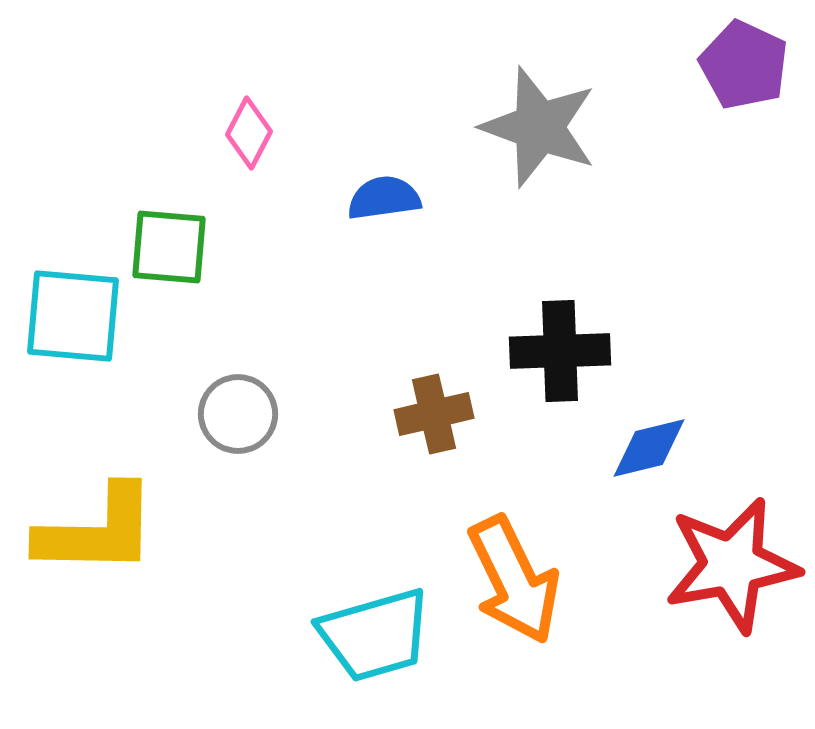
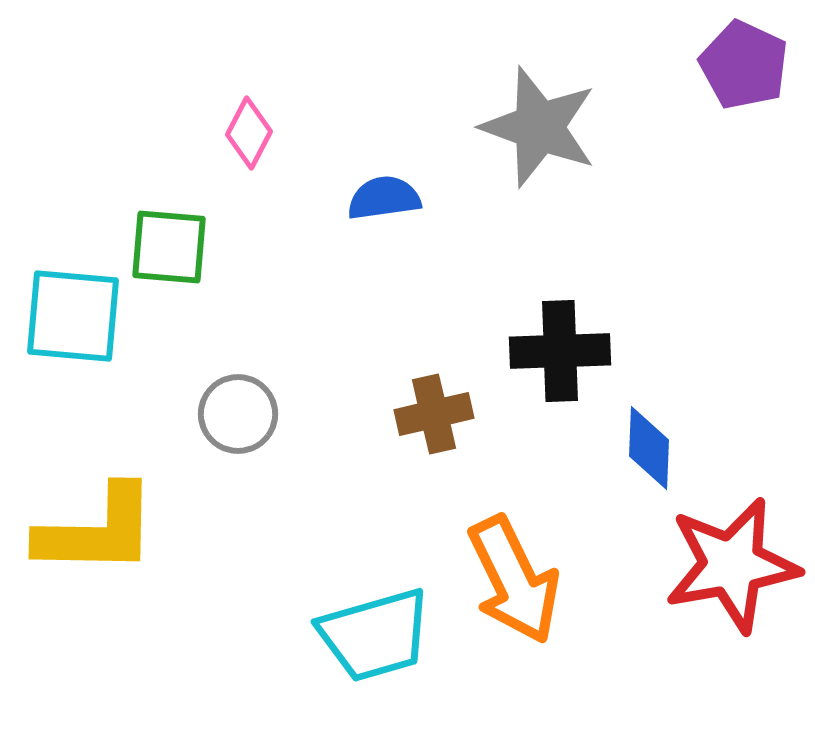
blue diamond: rotated 74 degrees counterclockwise
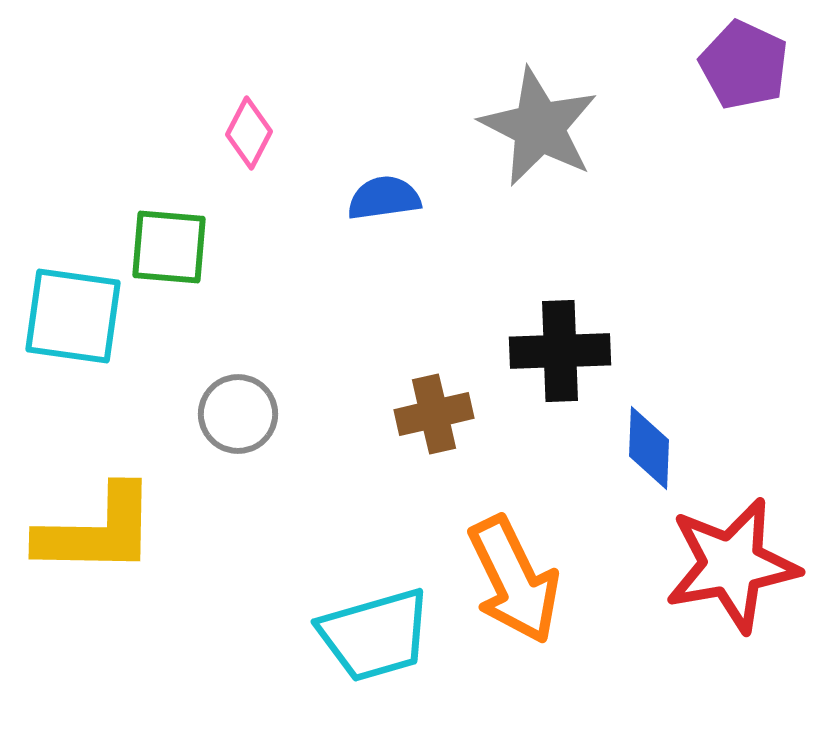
gray star: rotated 7 degrees clockwise
cyan square: rotated 3 degrees clockwise
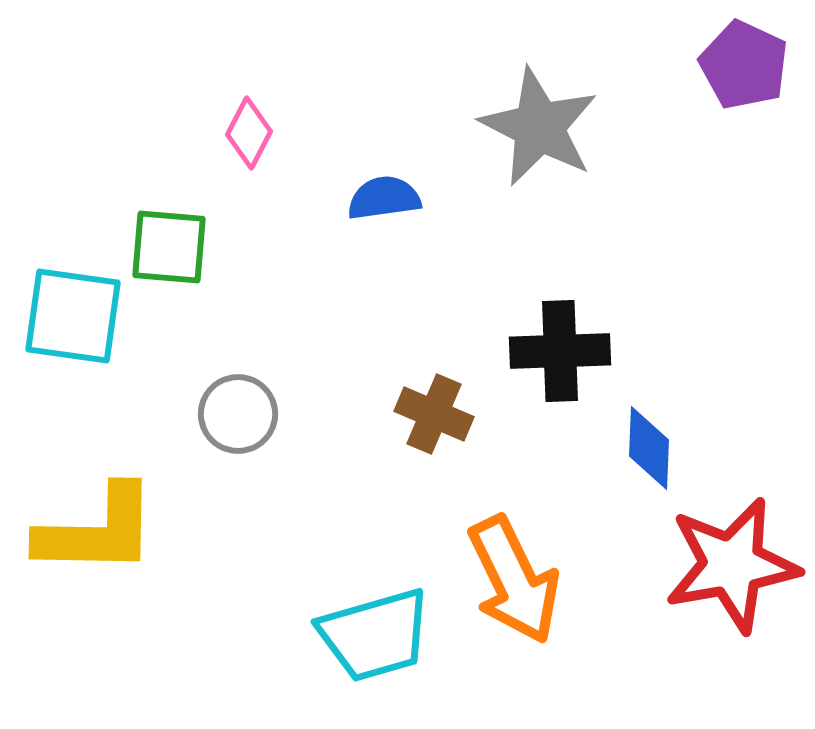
brown cross: rotated 36 degrees clockwise
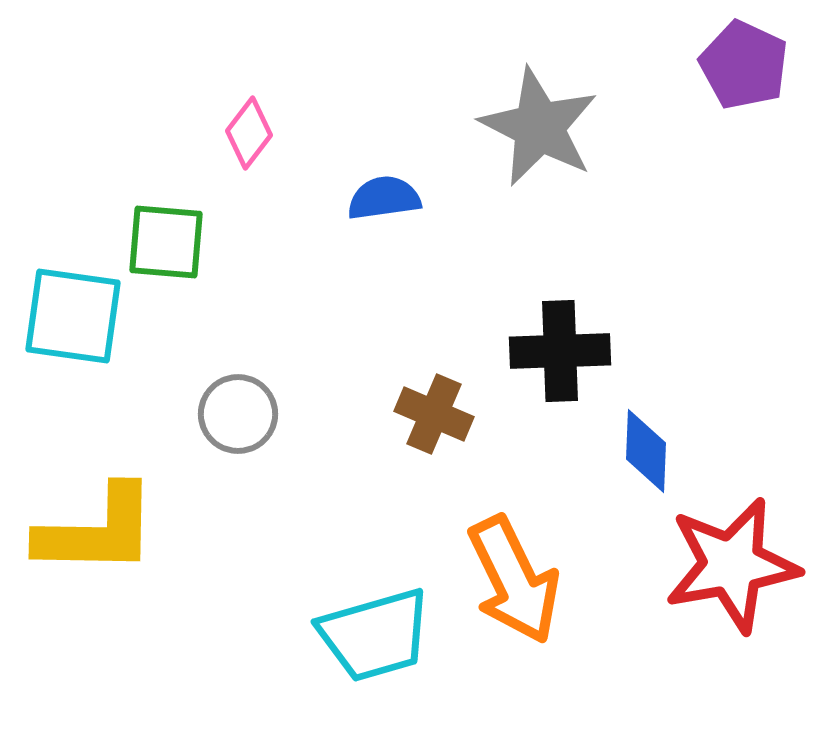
pink diamond: rotated 10 degrees clockwise
green square: moved 3 px left, 5 px up
blue diamond: moved 3 px left, 3 px down
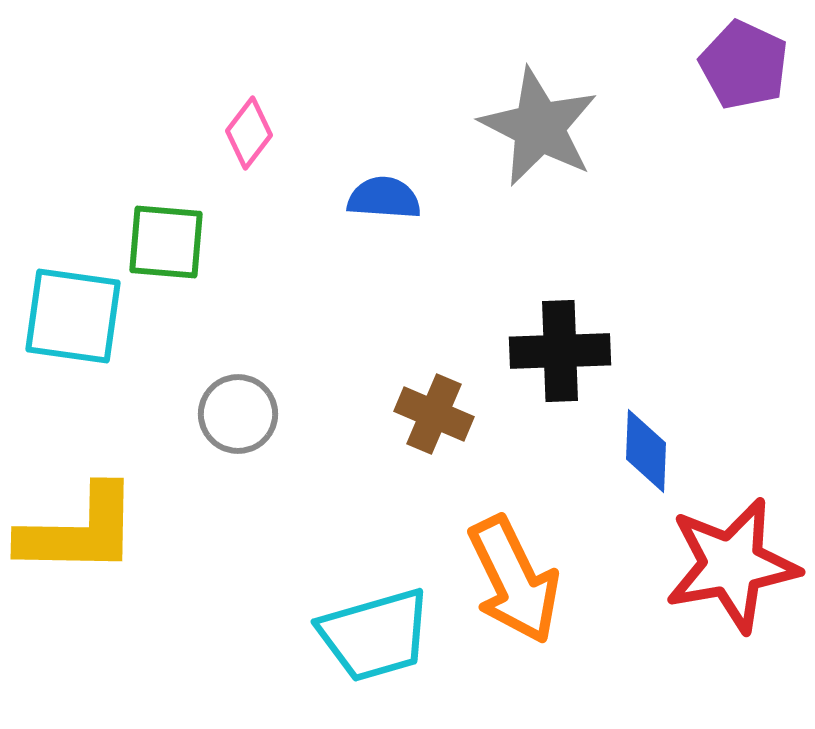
blue semicircle: rotated 12 degrees clockwise
yellow L-shape: moved 18 px left
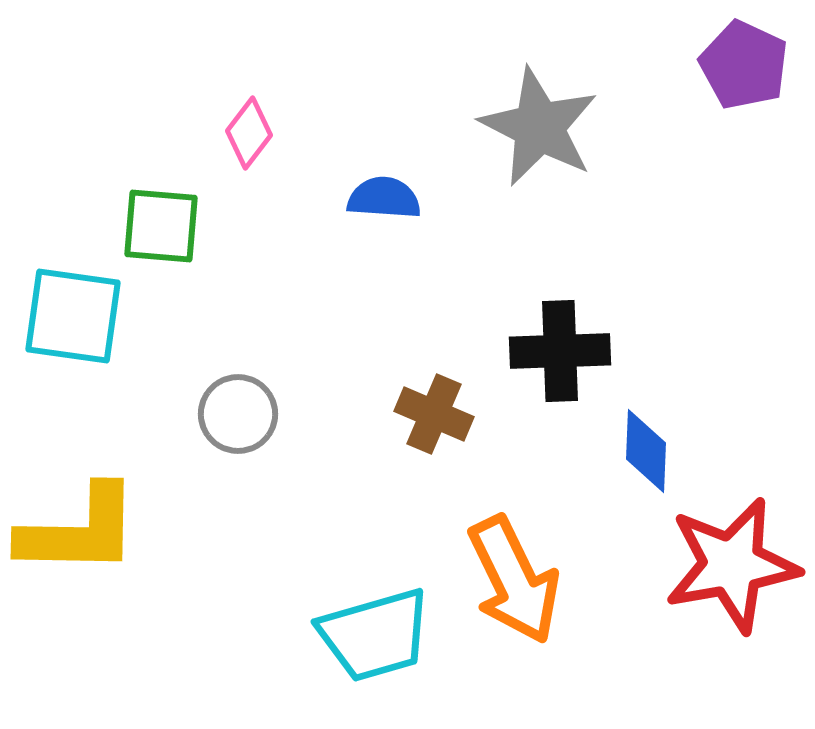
green square: moved 5 px left, 16 px up
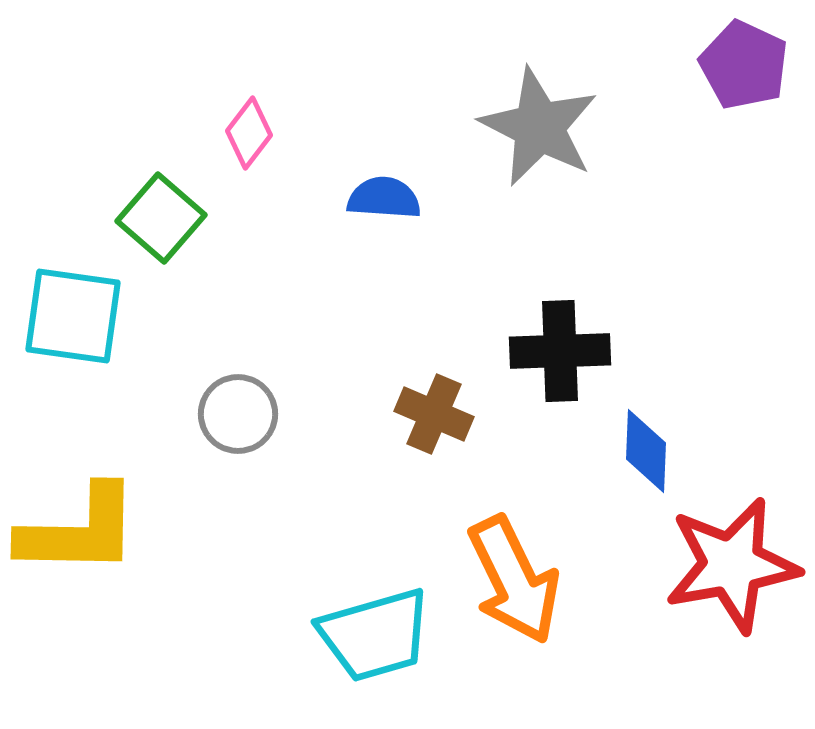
green square: moved 8 px up; rotated 36 degrees clockwise
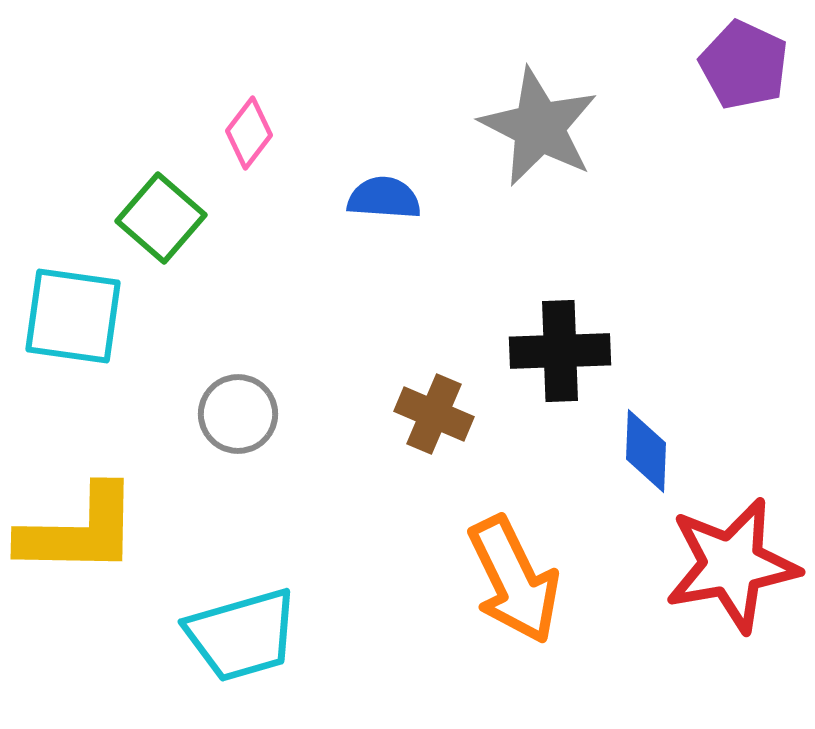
cyan trapezoid: moved 133 px left
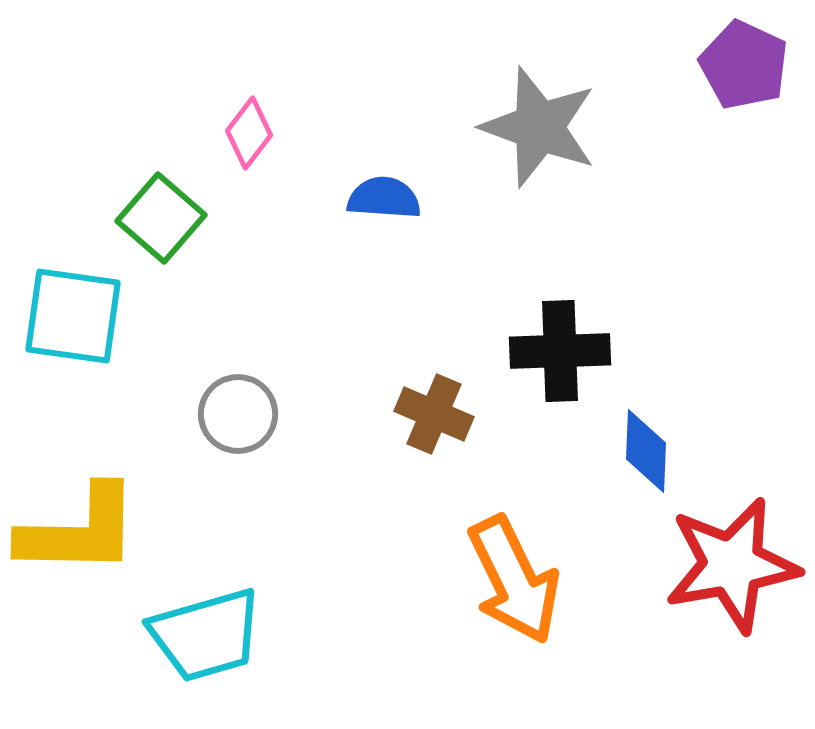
gray star: rotated 7 degrees counterclockwise
cyan trapezoid: moved 36 px left
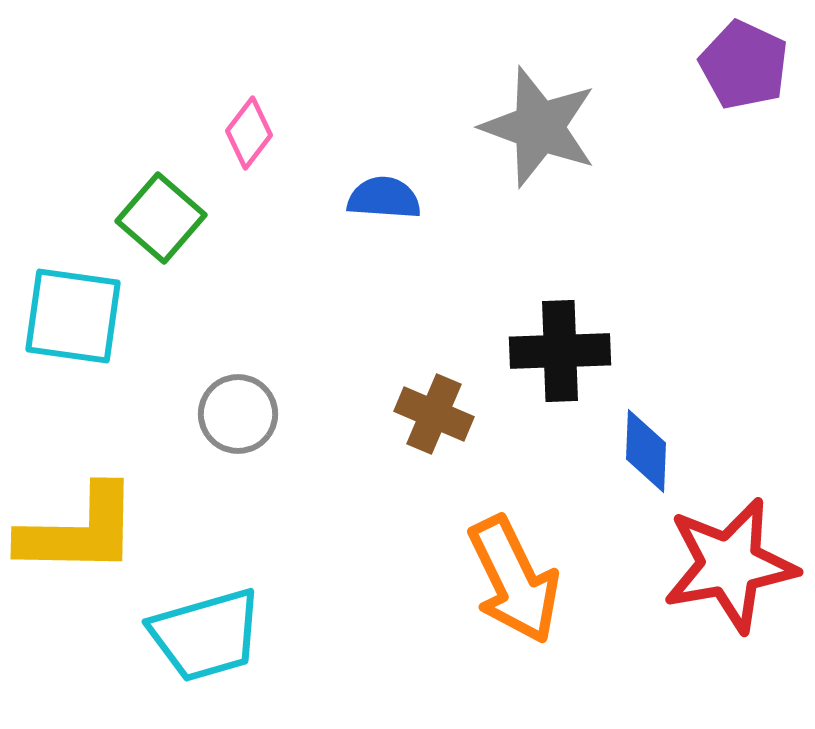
red star: moved 2 px left
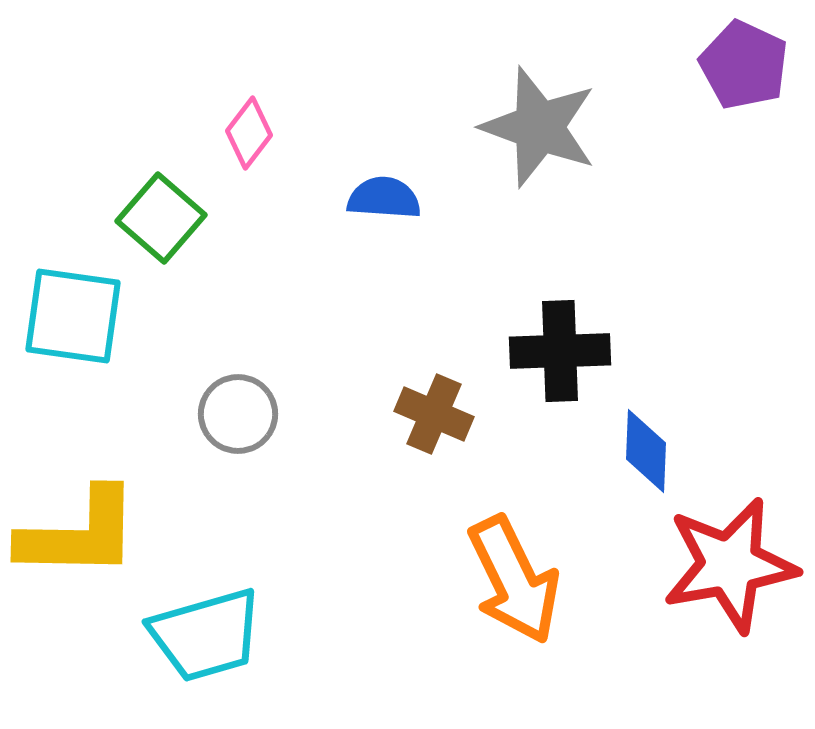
yellow L-shape: moved 3 px down
